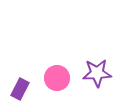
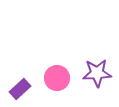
purple rectangle: rotated 20 degrees clockwise
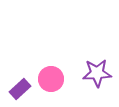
pink circle: moved 6 px left, 1 px down
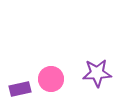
purple rectangle: rotated 30 degrees clockwise
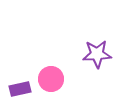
purple star: moved 19 px up
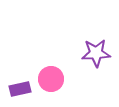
purple star: moved 1 px left, 1 px up
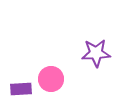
purple rectangle: moved 1 px right; rotated 10 degrees clockwise
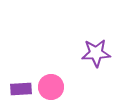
pink circle: moved 8 px down
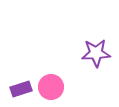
purple rectangle: rotated 15 degrees counterclockwise
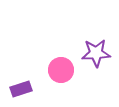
pink circle: moved 10 px right, 17 px up
